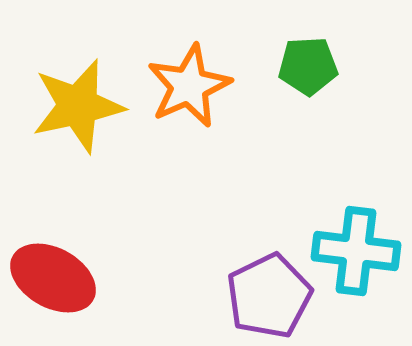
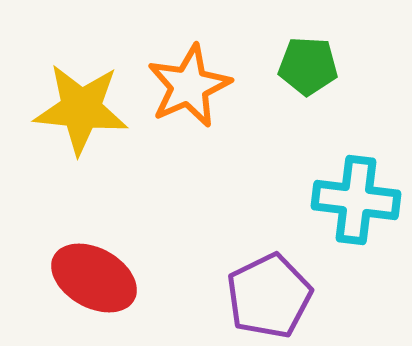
green pentagon: rotated 6 degrees clockwise
yellow star: moved 3 px right, 3 px down; rotated 18 degrees clockwise
cyan cross: moved 51 px up
red ellipse: moved 41 px right
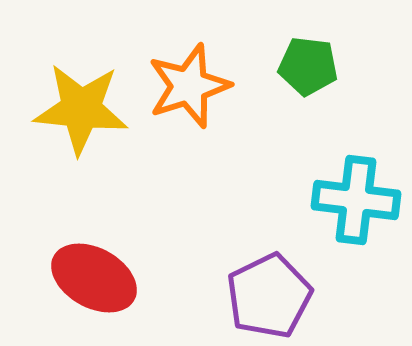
green pentagon: rotated 4 degrees clockwise
orange star: rotated 6 degrees clockwise
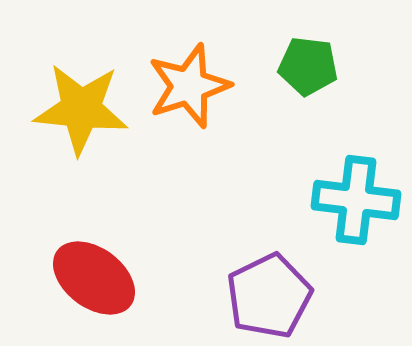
red ellipse: rotated 8 degrees clockwise
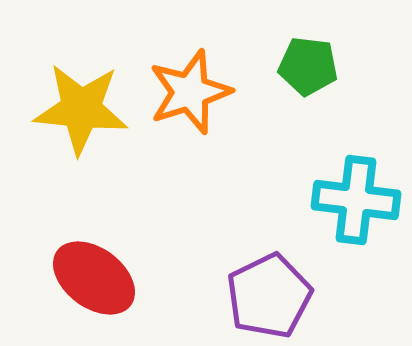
orange star: moved 1 px right, 6 px down
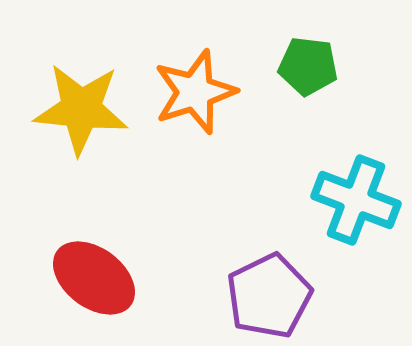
orange star: moved 5 px right
cyan cross: rotated 14 degrees clockwise
